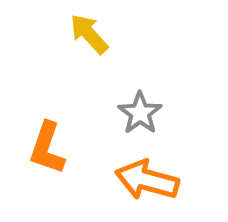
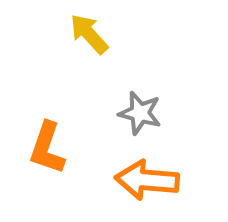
gray star: rotated 21 degrees counterclockwise
orange arrow: rotated 10 degrees counterclockwise
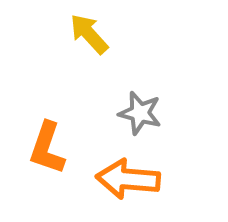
orange arrow: moved 19 px left, 1 px up
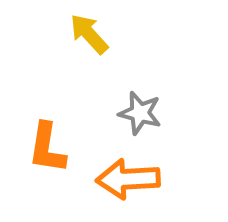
orange L-shape: rotated 10 degrees counterclockwise
orange arrow: rotated 8 degrees counterclockwise
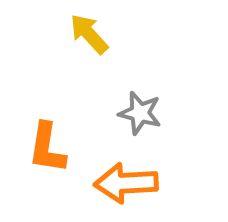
orange arrow: moved 2 px left, 4 px down
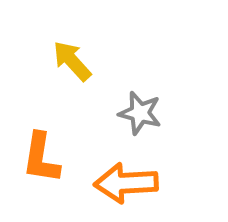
yellow arrow: moved 17 px left, 27 px down
orange L-shape: moved 6 px left, 10 px down
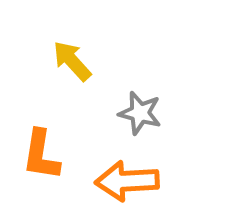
orange L-shape: moved 3 px up
orange arrow: moved 1 px right, 2 px up
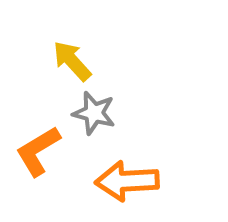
gray star: moved 46 px left
orange L-shape: moved 3 px left, 4 px up; rotated 50 degrees clockwise
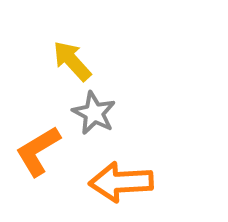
gray star: rotated 12 degrees clockwise
orange arrow: moved 6 px left, 1 px down
